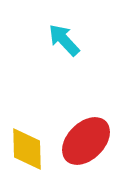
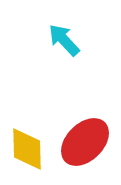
red ellipse: moved 1 px left, 1 px down
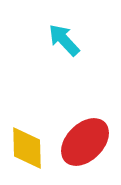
yellow diamond: moved 1 px up
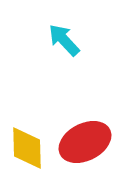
red ellipse: rotated 18 degrees clockwise
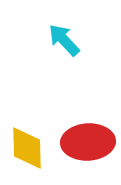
red ellipse: moved 3 px right; rotated 24 degrees clockwise
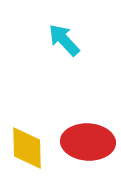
red ellipse: rotated 6 degrees clockwise
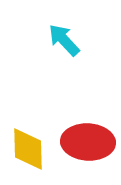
yellow diamond: moved 1 px right, 1 px down
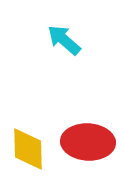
cyan arrow: rotated 6 degrees counterclockwise
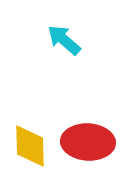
yellow diamond: moved 2 px right, 3 px up
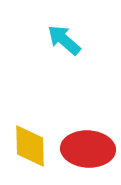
red ellipse: moved 7 px down
